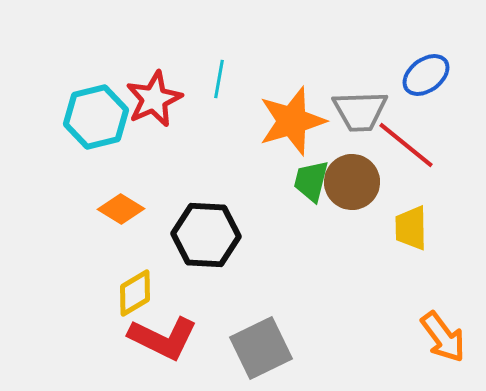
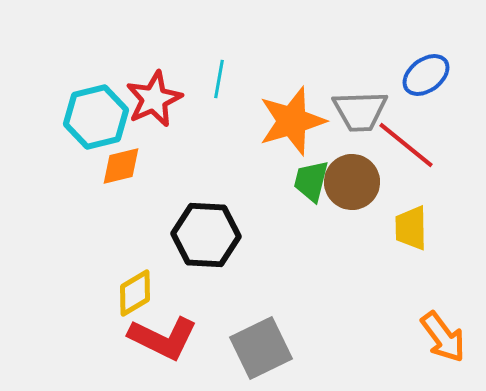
orange diamond: moved 43 px up; rotated 45 degrees counterclockwise
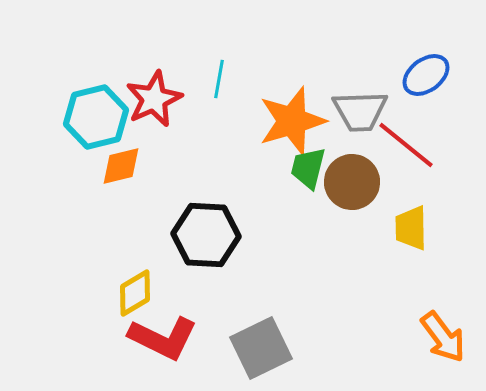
green trapezoid: moved 3 px left, 13 px up
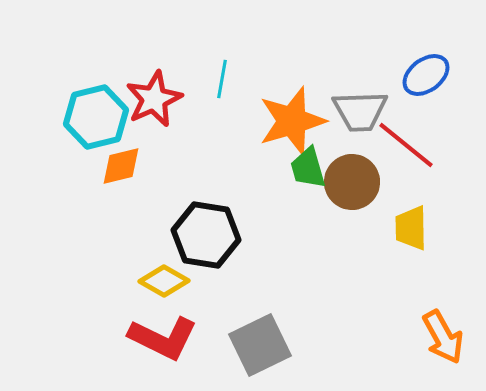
cyan line: moved 3 px right
green trapezoid: rotated 30 degrees counterclockwise
black hexagon: rotated 6 degrees clockwise
yellow diamond: moved 29 px right, 12 px up; rotated 60 degrees clockwise
orange arrow: rotated 8 degrees clockwise
gray square: moved 1 px left, 3 px up
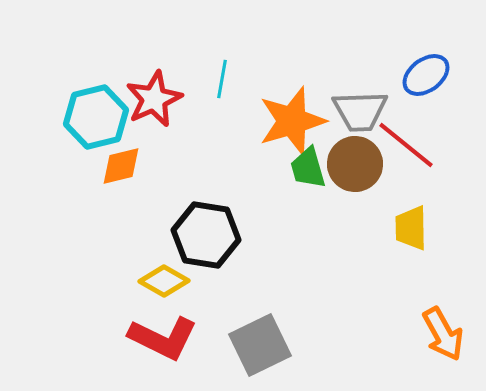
brown circle: moved 3 px right, 18 px up
orange arrow: moved 3 px up
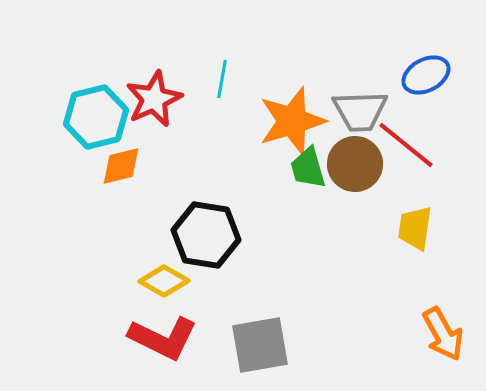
blue ellipse: rotated 9 degrees clockwise
yellow trapezoid: moved 4 px right; rotated 9 degrees clockwise
gray square: rotated 16 degrees clockwise
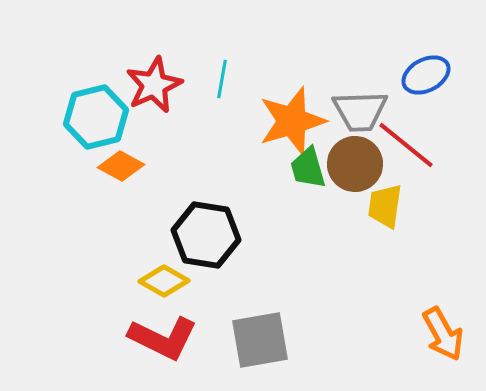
red star: moved 14 px up
orange diamond: rotated 42 degrees clockwise
yellow trapezoid: moved 30 px left, 22 px up
gray square: moved 5 px up
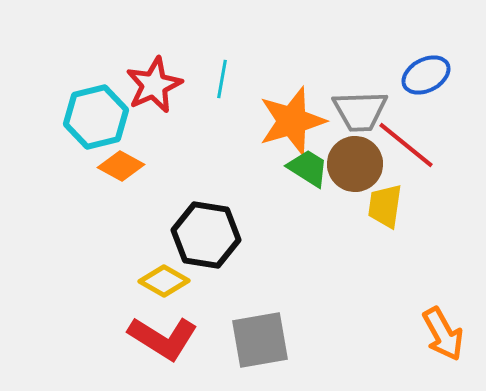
green trapezoid: rotated 138 degrees clockwise
red L-shape: rotated 6 degrees clockwise
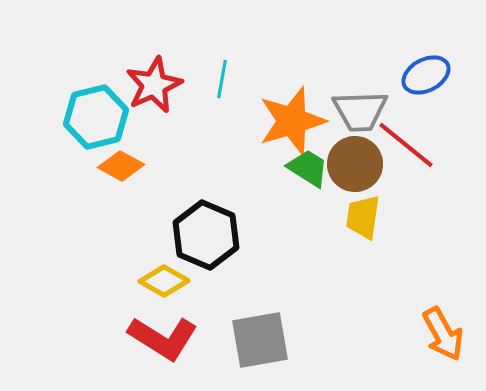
yellow trapezoid: moved 22 px left, 11 px down
black hexagon: rotated 14 degrees clockwise
